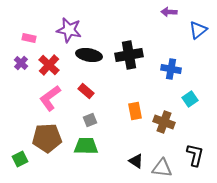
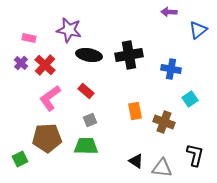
red cross: moved 4 px left
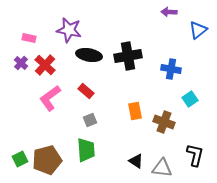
black cross: moved 1 px left, 1 px down
brown pentagon: moved 22 px down; rotated 12 degrees counterclockwise
green trapezoid: moved 4 px down; rotated 85 degrees clockwise
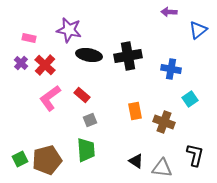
red rectangle: moved 4 px left, 4 px down
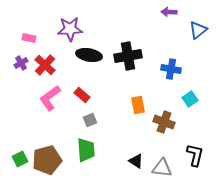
purple star: moved 1 px right, 1 px up; rotated 15 degrees counterclockwise
purple cross: rotated 16 degrees clockwise
orange rectangle: moved 3 px right, 6 px up
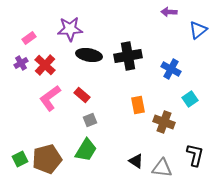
pink rectangle: rotated 48 degrees counterclockwise
blue cross: rotated 18 degrees clockwise
green trapezoid: rotated 35 degrees clockwise
brown pentagon: moved 1 px up
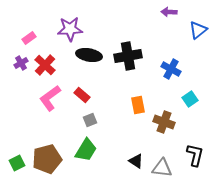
green square: moved 3 px left, 4 px down
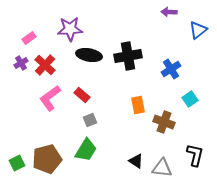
blue cross: rotated 30 degrees clockwise
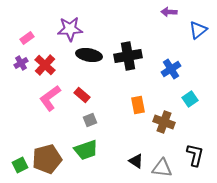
pink rectangle: moved 2 px left
green trapezoid: rotated 40 degrees clockwise
green square: moved 3 px right, 2 px down
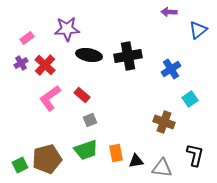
purple star: moved 3 px left
orange rectangle: moved 22 px left, 48 px down
black triangle: rotated 42 degrees counterclockwise
